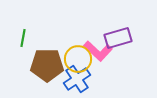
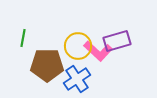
purple rectangle: moved 1 px left, 3 px down
yellow circle: moved 13 px up
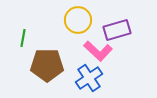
purple rectangle: moved 11 px up
yellow circle: moved 26 px up
blue cross: moved 12 px right, 1 px up
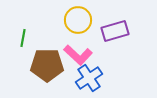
purple rectangle: moved 2 px left, 1 px down
pink L-shape: moved 20 px left, 4 px down
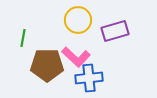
pink L-shape: moved 2 px left, 2 px down
blue cross: rotated 28 degrees clockwise
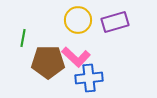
purple rectangle: moved 9 px up
brown pentagon: moved 1 px right, 3 px up
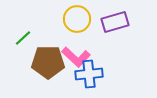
yellow circle: moved 1 px left, 1 px up
green line: rotated 36 degrees clockwise
blue cross: moved 4 px up
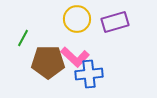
green line: rotated 18 degrees counterclockwise
pink L-shape: moved 1 px left
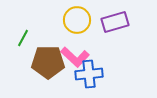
yellow circle: moved 1 px down
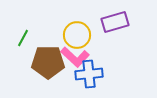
yellow circle: moved 15 px down
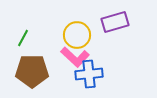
brown pentagon: moved 16 px left, 9 px down
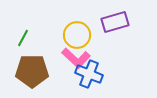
pink L-shape: moved 1 px right, 1 px down
blue cross: rotated 28 degrees clockwise
